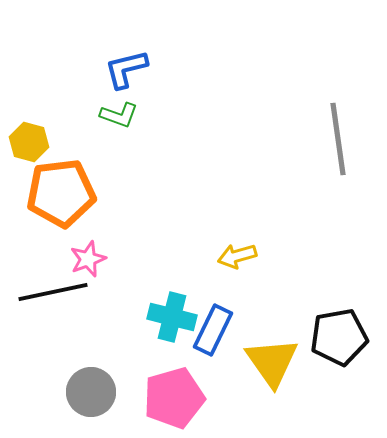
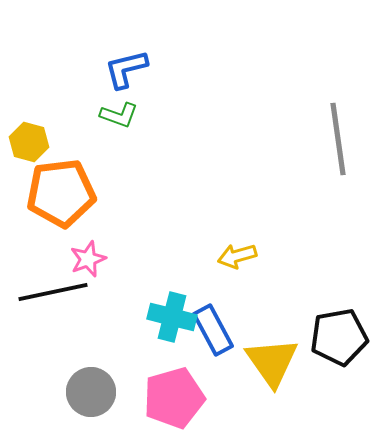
blue rectangle: rotated 54 degrees counterclockwise
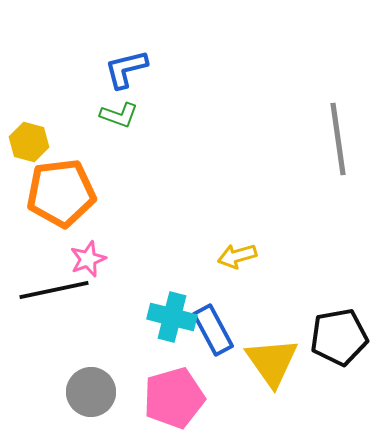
black line: moved 1 px right, 2 px up
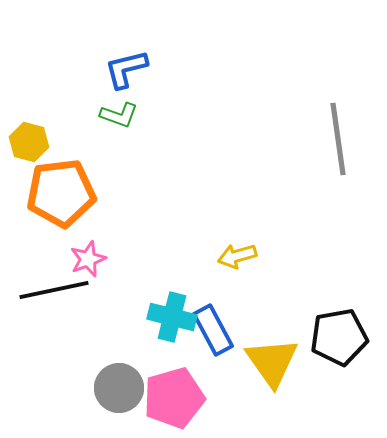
gray circle: moved 28 px right, 4 px up
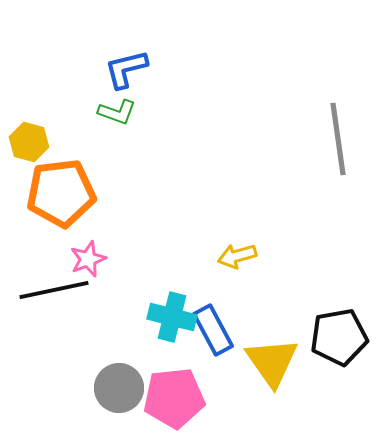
green L-shape: moved 2 px left, 3 px up
pink pentagon: rotated 10 degrees clockwise
